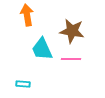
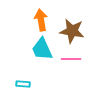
orange arrow: moved 14 px right, 5 px down
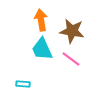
pink line: rotated 36 degrees clockwise
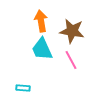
orange arrow: moved 1 px down
pink line: moved 1 px down; rotated 24 degrees clockwise
cyan rectangle: moved 4 px down
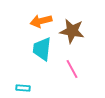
orange arrow: rotated 95 degrees counterclockwise
cyan trapezoid: rotated 30 degrees clockwise
pink line: moved 1 px right, 9 px down
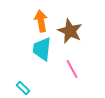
orange arrow: rotated 95 degrees clockwise
brown star: moved 2 px left; rotated 15 degrees clockwise
cyan rectangle: rotated 40 degrees clockwise
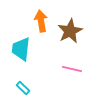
brown star: rotated 20 degrees clockwise
cyan trapezoid: moved 21 px left
pink line: rotated 48 degrees counterclockwise
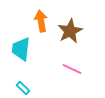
pink line: rotated 12 degrees clockwise
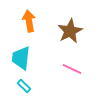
orange arrow: moved 12 px left
cyan trapezoid: moved 9 px down
cyan rectangle: moved 1 px right, 2 px up
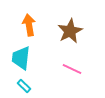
orange arrow: moved 4 px down
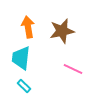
orange arrow: moved 1 px left, 2 px down
brown star: moved 8 px left; rotated 15 degrees clockwise
pink line: moved 1 px right
